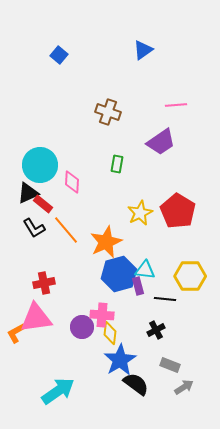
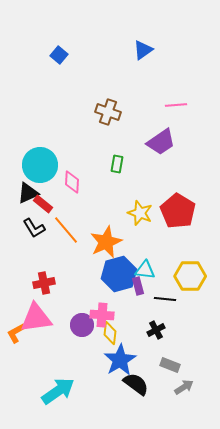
yellow star: rotated 25 degrees counterclockwise
purple circle: moved 2 px up
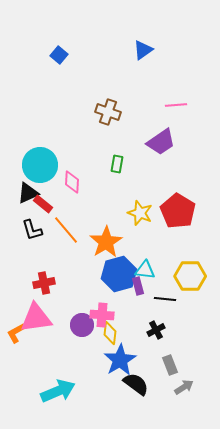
black L-shape: moved 2 px left, 2 px down; rotated 15 degrees clockwise
orange star: rotated 8 degrees counterclockwise
gray rectangle: rotated 48 degrees clockwise
cyan arrow: rotated 12 degrees clockwise
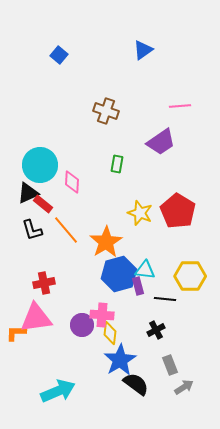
pink line: moved 4 px right, 1 px down
brown cross: moved 2 px left, 1 px up
orange L-shape: rotated 30 degrees clockwise
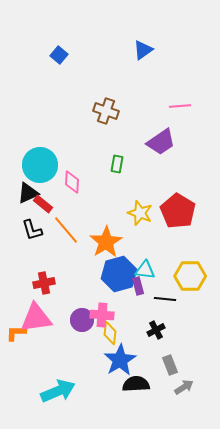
purple circle: moved 5 px up
black semicircle: rotated 40 degrees counterclockwise
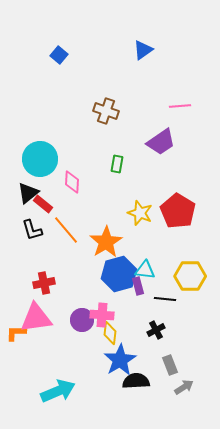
cyan circle: moved 6 px up
black triangle: rotated 15 degrees counterclockwise
black semicircle: moved 3 px up
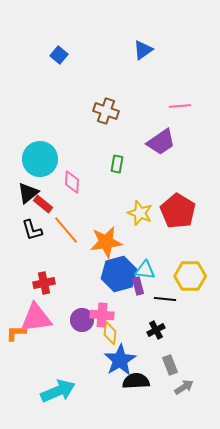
orange star: rotated 24 degrees clockwise
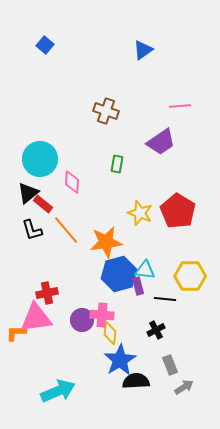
blue square: moved 14 px left, 10 px up
red cross: moved 3 px right, 10 px down
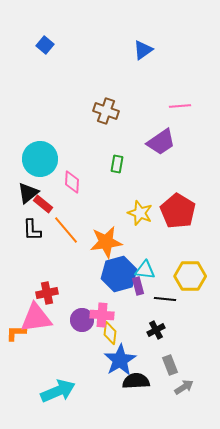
black L-shape: rotated 15 degrees clockwise
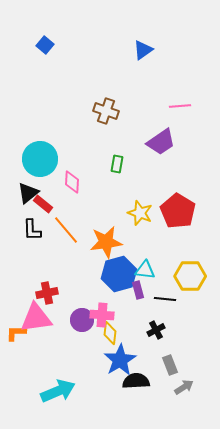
purple rectangle: moved 4 px down
